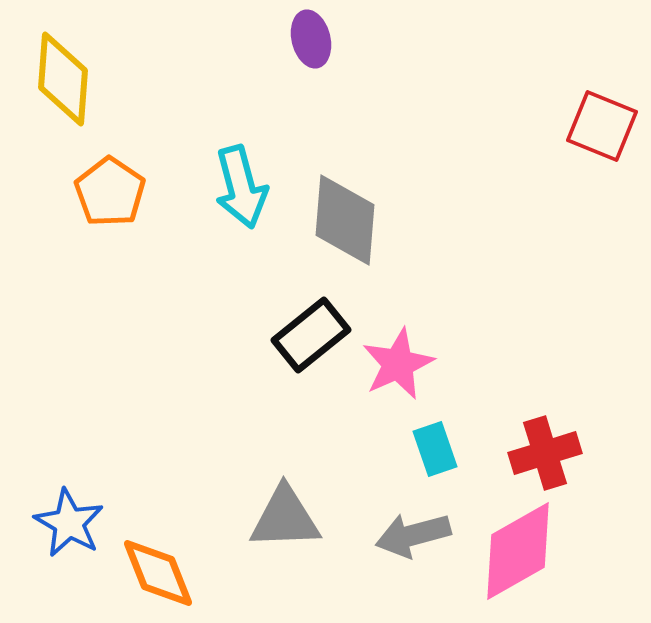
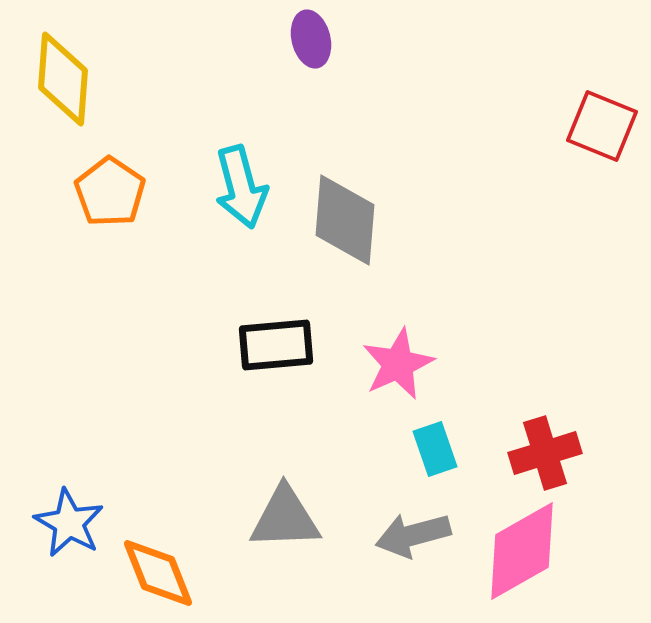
black rectangle: moved 35 px left, 10 px down; rotated 34 degrees clockwise
pink diamond: moved 4 px right
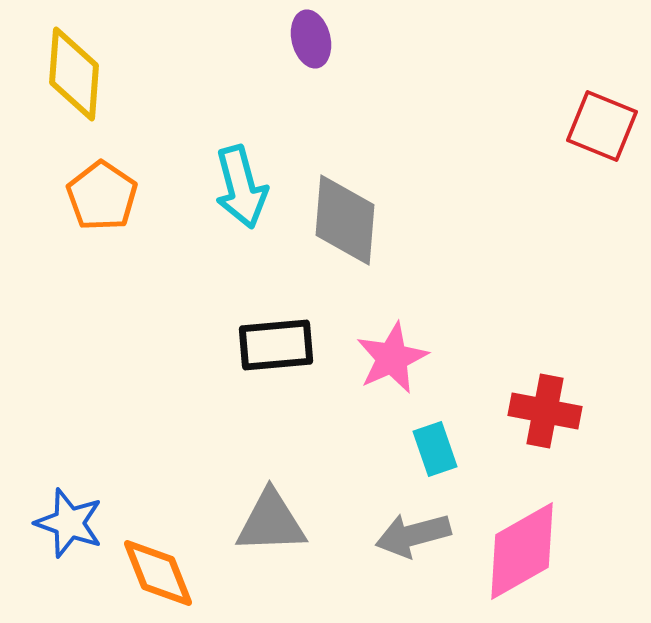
yellow diamond: moved 11 px right, 5 px up
orange pentagon: moved 8 px left, 4 px down
pink star: moved 6 px left, 6 px up
red cross: moved 42 px up; rotated 28 degrees clockwise
gray triangle: moved 14 px left, 4 px down
blue star: rotated 10 degrees counterclockwise
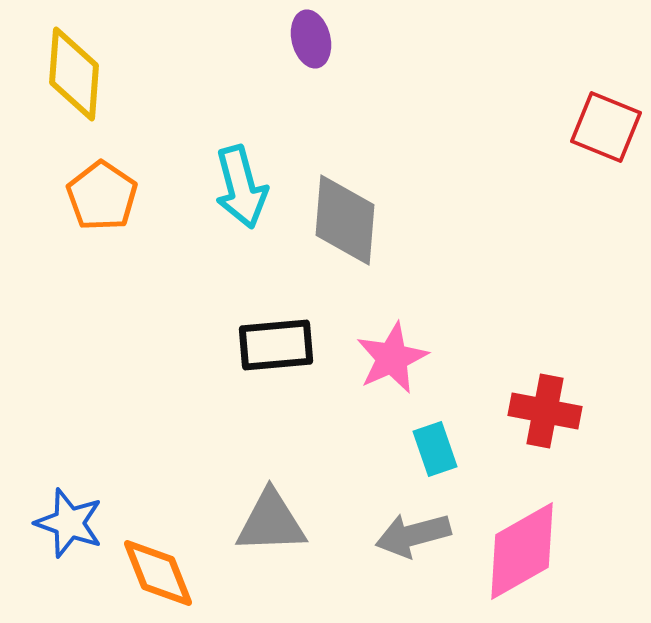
red square: moved 4 px right, 1 px down
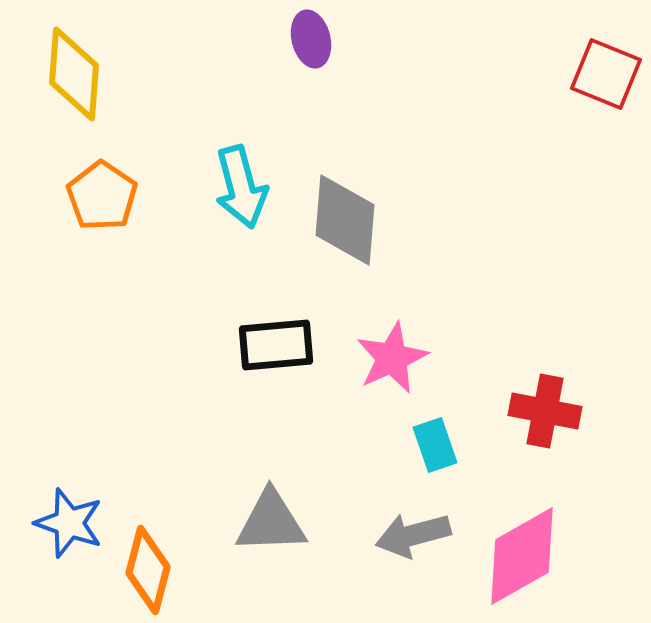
red square: moved 53 px up
cyan rectangle: moved 4 px up
pink diamond: moved 5 px down
orange diamond: moved 10 px left, 3 px up; rotated 36 degrees clockwise
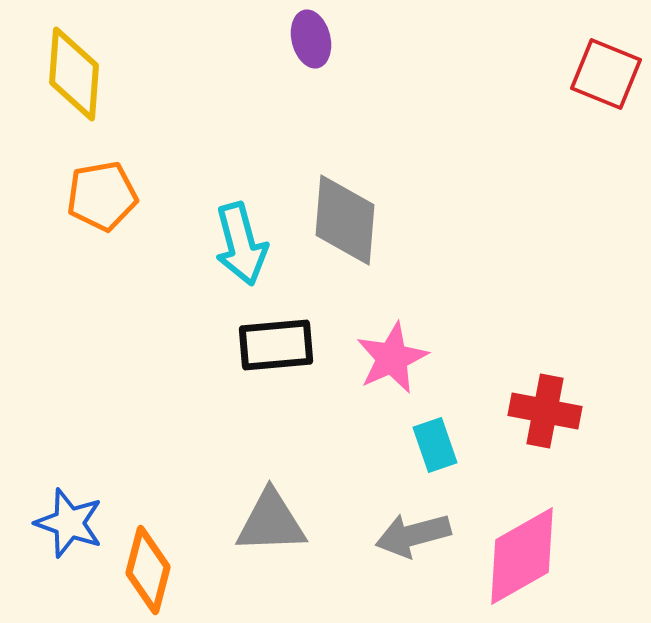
cyan arrow: moved 57 px down
orange pentagon: rotated 28 degrees clockwise
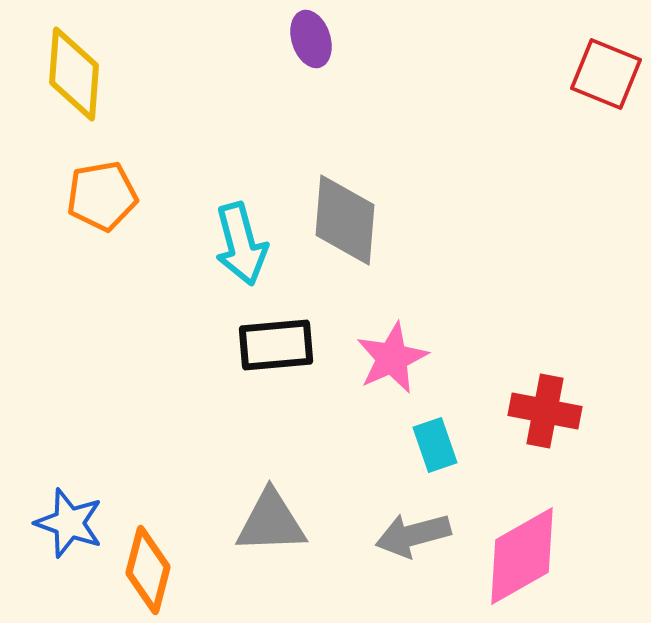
purple ellipse: rotated 4 degrees counterclockwise
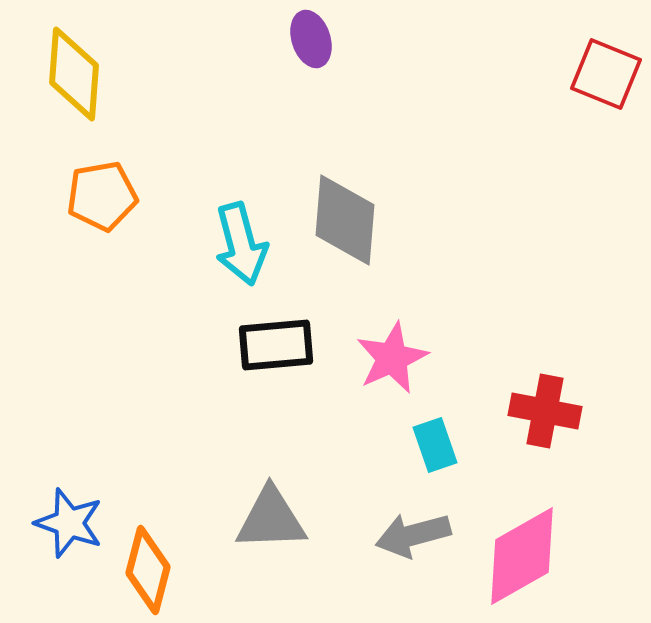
gray triangle: moved 3 px up
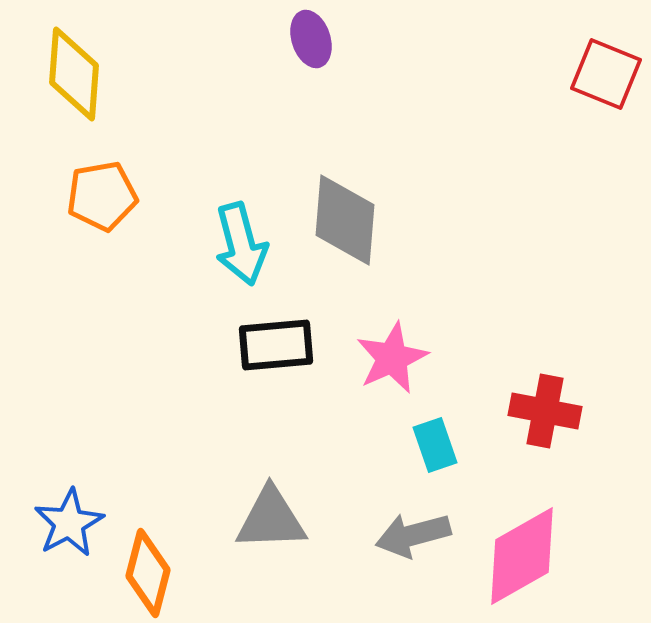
blue star: rotated 24 degrees clockwise
orange diamond: moved 3 px down
